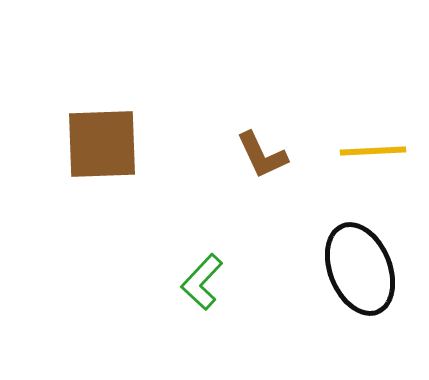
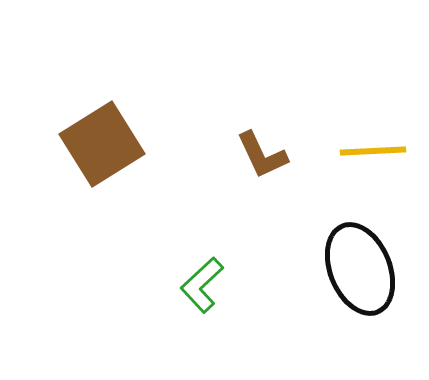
brown square: rotated 30 degrees counterclockwise
green L-shape: moved 3 px down; rotated 4 degrees clockwise
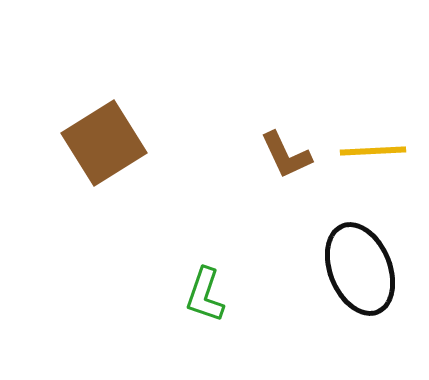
brown square: moved 2 px right, 1 px up
brown L-shape: moved 24 px right
green L-shape: moved 3 px right, 10 px down; rotated 28 degrees counterclockwise
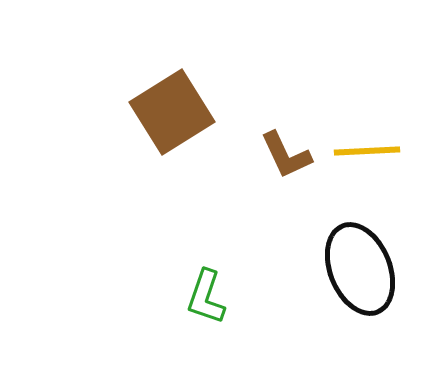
brown square: moved 68 px right, 31 px up
yellow line: moved 6 px left
green L-shape: moved 1 px right, 2 px down
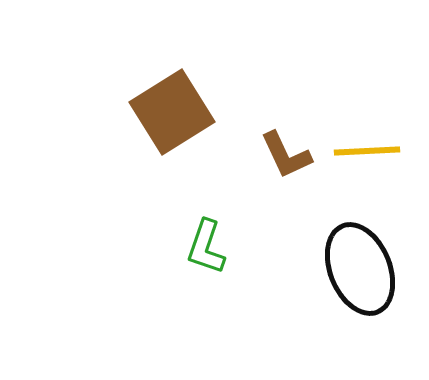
green L-shape: moved 50 px up
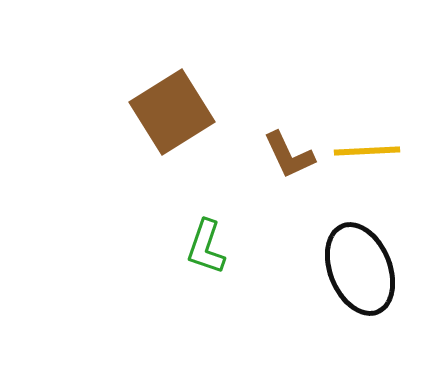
brown L-shape: moved 3 px right
